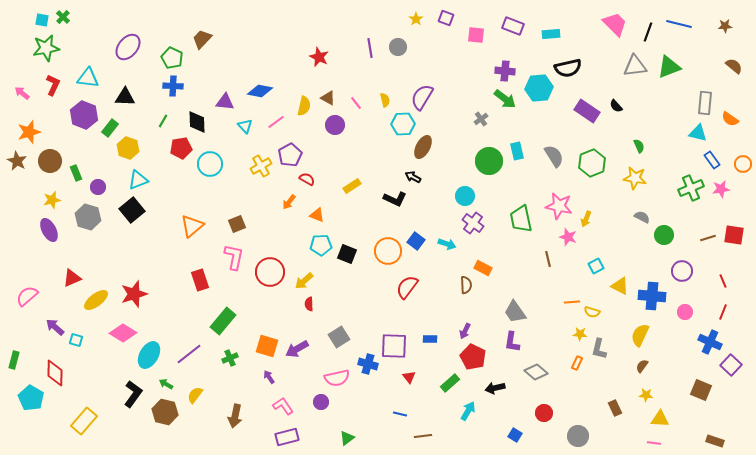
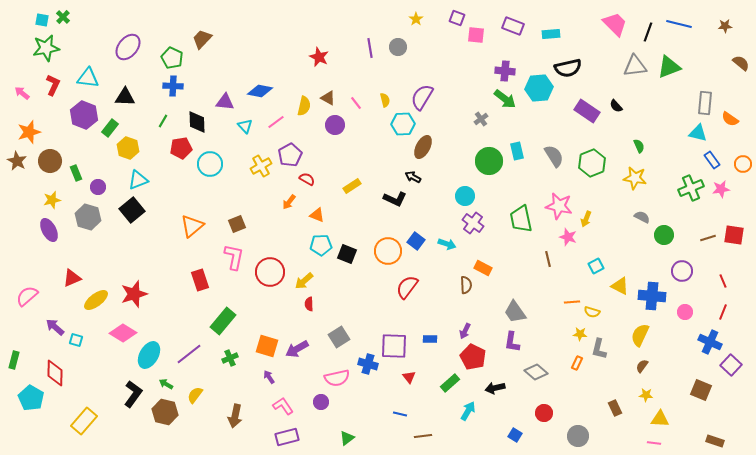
purple square at (446, 18): moved 11 px right
brown semicircle at (734, 66): moved 7 px right, 3 px up
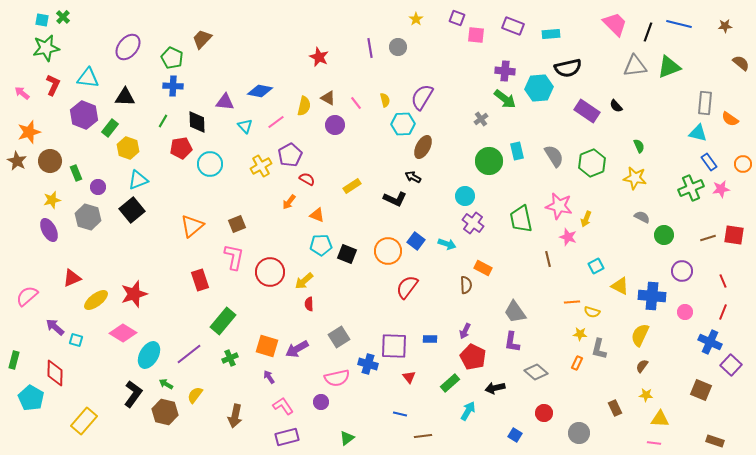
blue rectangle at (712, 160): moved 3 px left, 2 px down
gray circle at (578, 436): moved 1 px right, 3 px up
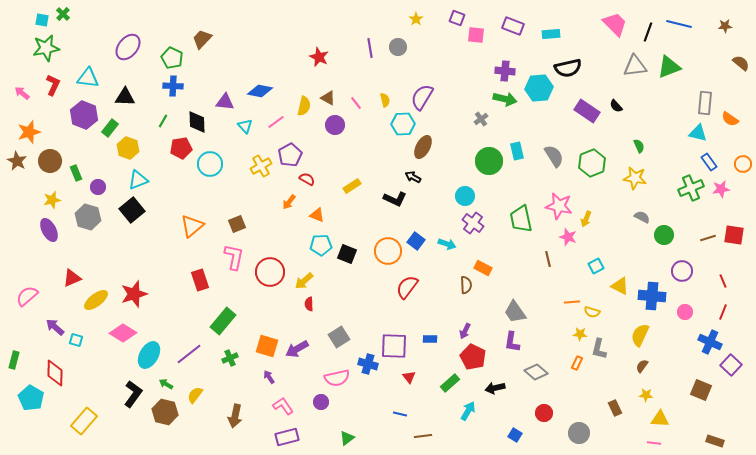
green cross at (63, 17): moved 3 px up
green arrow at (505, 99): rotated 25 degrees counterclockwise
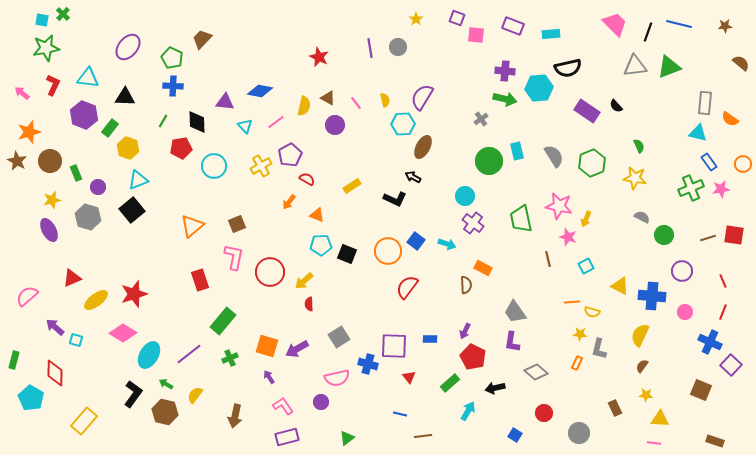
cyan circle at (210, 164): moved 4 px right, 2 px down
cyan square at (596, 266): moved 10 px left
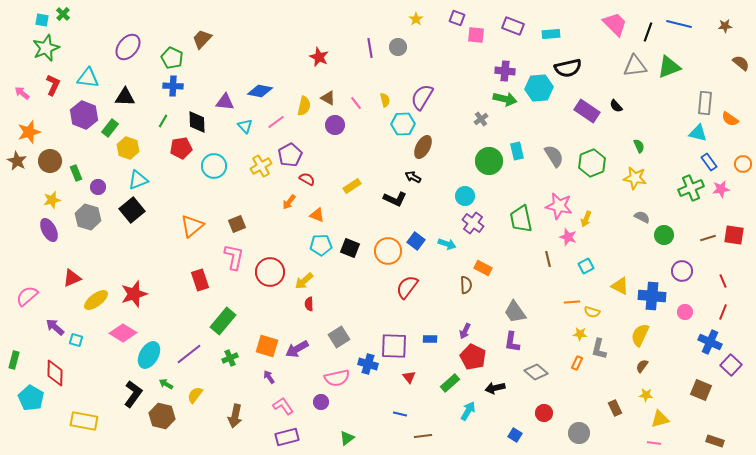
green star at (46, 48): rotated 12 degrees counterclockwise
black square at (347, 254): moved 3 px right, 6 px up
brown hexagon at (165, 412): moved 3 px left, 4 px down
yellow triangle at (660, 419): rotated 18 degrees counterclockwise
yellow rectangle at (84, 421): rotated 60 degrees clockwise
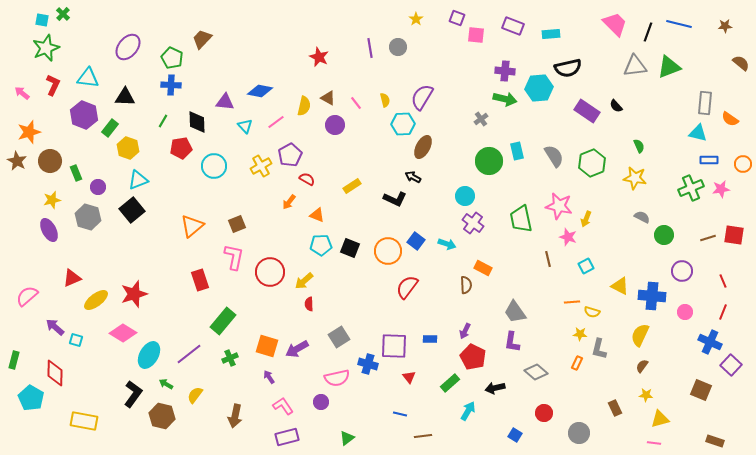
blue cross at (173, 86): moved 2 px left, 1 px up
blue rectangle at (709, 162): moved 2 px up; rotated 54 degrees counterclockwise
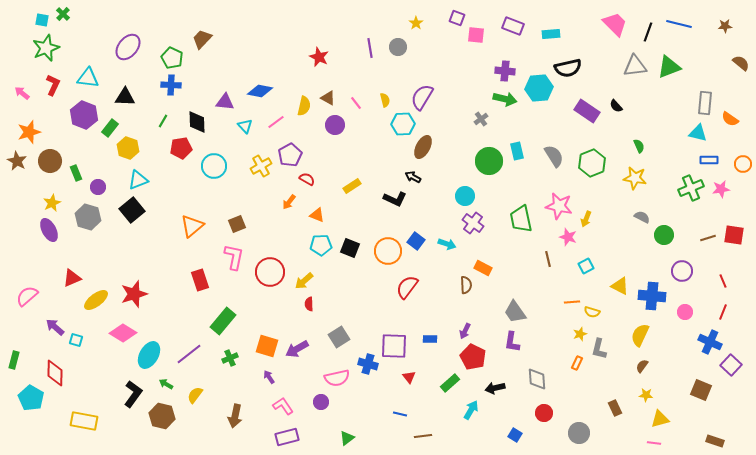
yellow star at (416, 19): moved 4 px down
yellow star at (52, 200): moved 3 px down; rotated 12 degrees counterclockwise
yellow star at (580, 334): rotated 24 degrees counterclockwise
gray diamond at (536, 372): moved 1 px right, 7 px down; rotated 45 degrees clockwise
cyan arrow at (468, 411): moved 3 px right, 1 px up
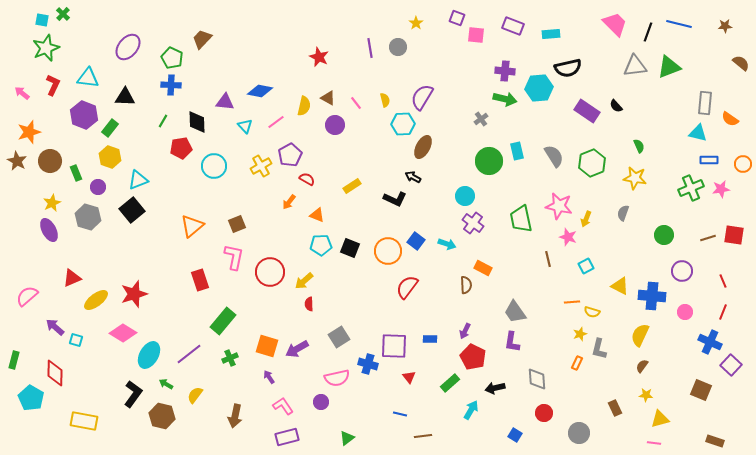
yellow hexagon at (128, 148): moved 18 px left, 9 px down
gray semicircle at (642, 217): moved 19 px left, 4 px up; rotated 98 degrees counterclockwise
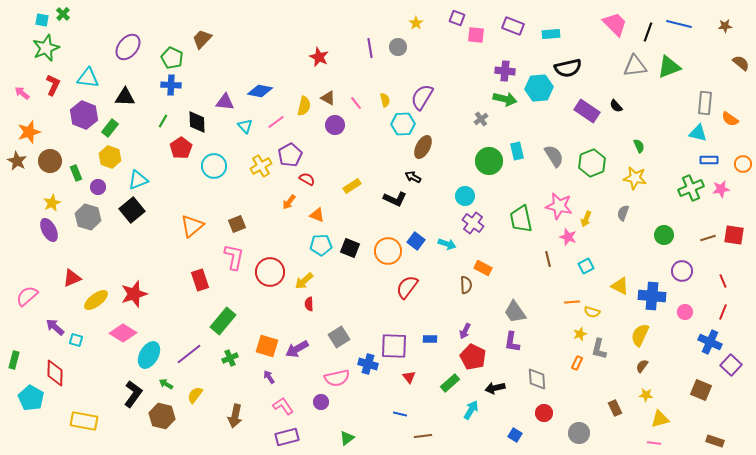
red pentagon at (181, 148): rotated 25 degrees counterclockwise
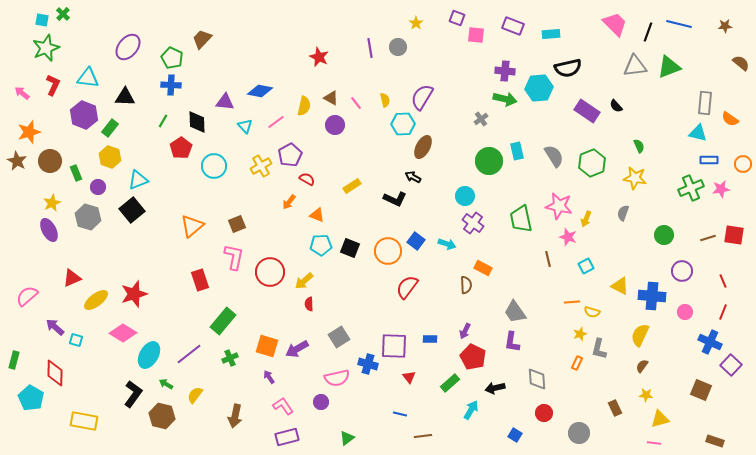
brown triangle at (328, 98): moved 3 px right
